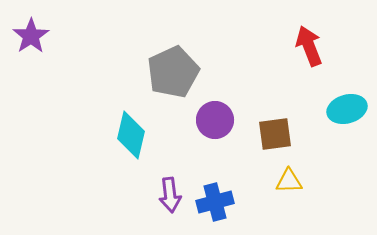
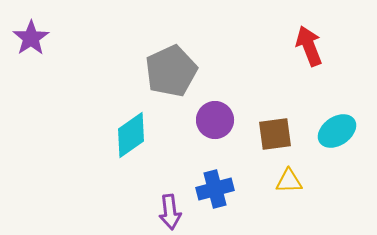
purple star: moved 2 px down
gray pentagon: moved 2 px left, 1 px up
cyan ellipse: moved 10 px left, 22 px down; rotated 18 degrees counterclockwise
cyan diamond: rotated 42 degrees clockwise
purple arrow: moved 17 px down
blue cross: moved 13 px up
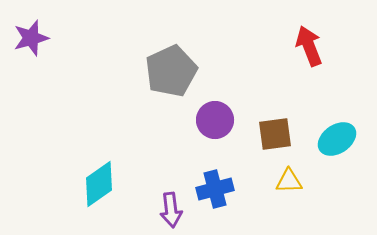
purple star: rotated 18 degrees clockwise
cyan ellipse: moved 8 px down
cyan diamond: moved 32 px left, 49 px down
purple arrow: moved 1 px right, 2 px up
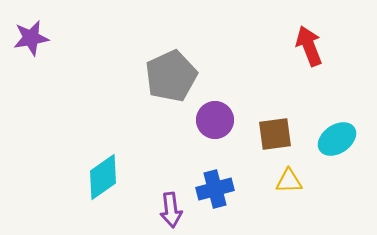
purple star: rotated 6 degrees clockwise
gray pentagon: moved 5 px down
cyan diamond: moved 4 px right, 7 px up
